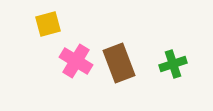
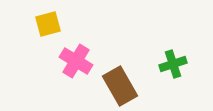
brown rectangle: moved 1 px right, 23 px down; rotated 9 degrees counterclockwise
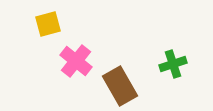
pink cross: rotated 8 degrees clockwise
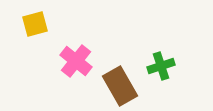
yellow square: moved 13 px left
green cross: moved 12 px left, 2 px down
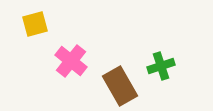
pink cross: moved 5 px left
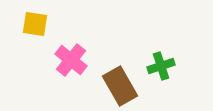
yellow square: rotated 24 degrees clockwise
pink cross: moved 1 px up
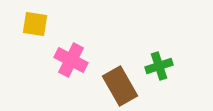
pink cross: rotated 12 degrees counterclockwise
green cross: moved 2 px left
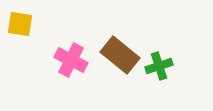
yellow square: moved 15 px left
brown rectangle: moved 31 px up; rotated 21 degrees counterclockwise
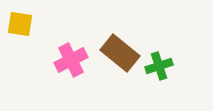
brown rectangle: moved 2 px up
pink cross: rotated 36 degrees clockwise
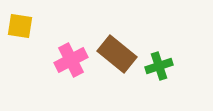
yellow square: moved 2 px down
brown rectangle: moved 3 px left, 1 px down
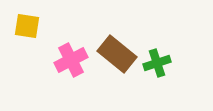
yellow square: moved 7 px right
green cross: moved 2 px left, 3 px up
